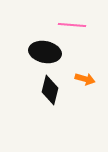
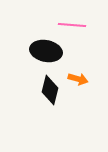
black ellipse: moved 1 px right, 1 px up
orange arrow: moved 7 px left
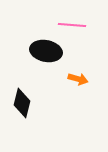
black diamond: moved 28 px left, 13 px down
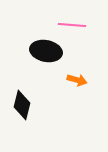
orange arrow: moved 1 px left, 1 px down
black diamond: moved 2 px down
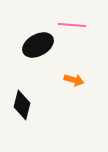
black ellipse: moved 8 px left, 6 px up; rotated 40 degrees counterclockwise
orange arrow: moved 3 px left
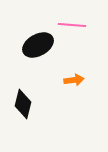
orange arrow: rotated 24 degrees counterclockwise
black diamond: moved 1 px right, 1 px up
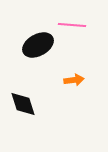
black diamond: rotated 32 degrees counterclockwise
